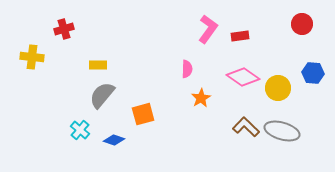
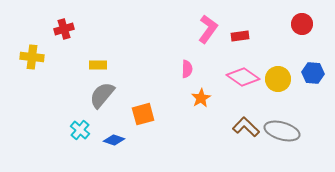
yellow circle: moved 9 px up
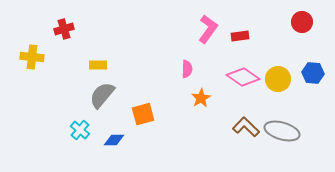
red circle: moved 2 px up
blue diamond: rotated 20 degrees counterclockwise
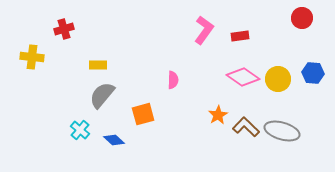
red circle: moved 4 px up
pink L-shape: moved 4 px left, 1 px down
pink semicircle: moved 14 px left, 11 px down
orange star: moved 17 px right, 17 px down
blue diamond: rotated 45 degrees clockwise
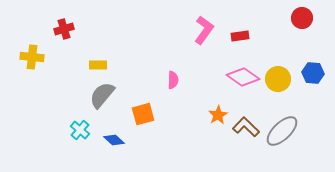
gray ellipse: rotated 60 degrees counterclockwise
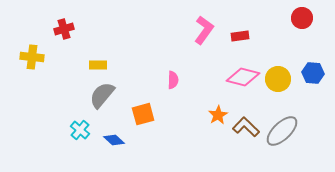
pink diamond: rotated 20 degrees counterclockwise
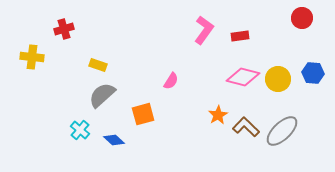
yellow rectangle: rotated 18 degrees clockwise
pink semicircle: moved 2 px left, 1 px down; rotated 30 degrees clockwise
gray semicircle: rotated 8 degrees clockwise
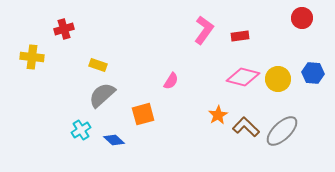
cyan cross: moved 1 px right; rotated 18 degrees clockwise
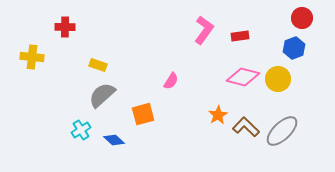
red cross: moved 1 px right, 2 px up; rotated 18 degrees clockwise
blue hexagon: moved 19 px left, 25 px up; rotated 25 degrees counterclockwise
